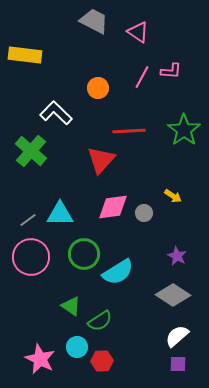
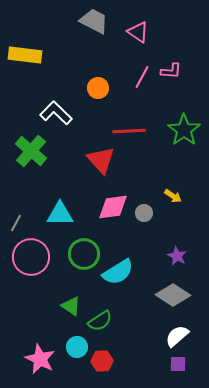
red triangle: rotated 24 degrees counterclockwise
gray line: moved 12 px left, 3 px down; rotated 24 degrees counterclockwise
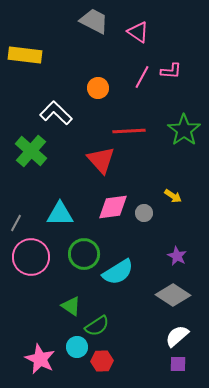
green semicircle: moved 3 px left, 5 px down
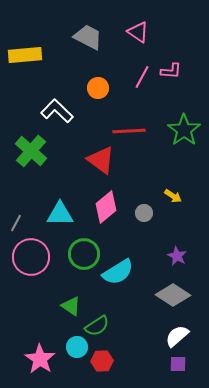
gray trapezoid: moved 6 px left, 16 px down
yellow rectangle: rotated 12 degrees counterclockwise
white L-shape: moved 1 px right, 2 px up
red triangle: rotated 12 degrees counterclockwise
pink diamond: moved 7 px left; rotated 32 degrees counterclockwise
pink star: rotated 8 degrees clockwise
